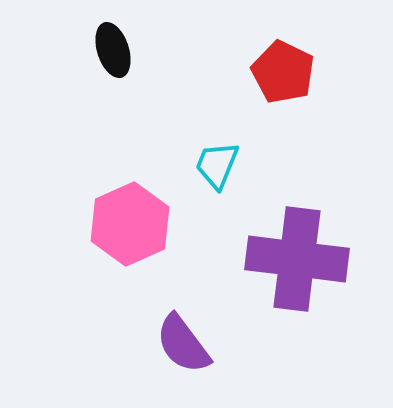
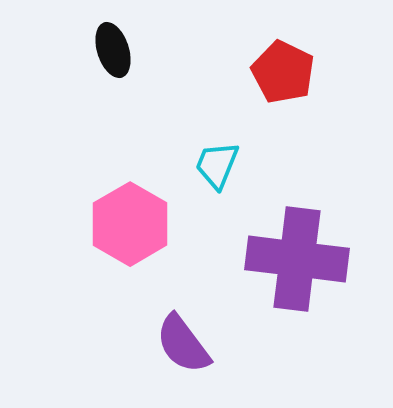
pink hexagon: rotated 6 degrees counterclockwise
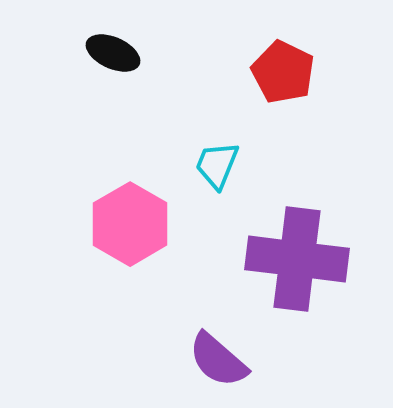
black ellipse: moved 3 px down; rotated 48 degrees counterclockwise
purple semicircle: moved 35 px right, 16 px down; rotated 12 degrees counterclockwise
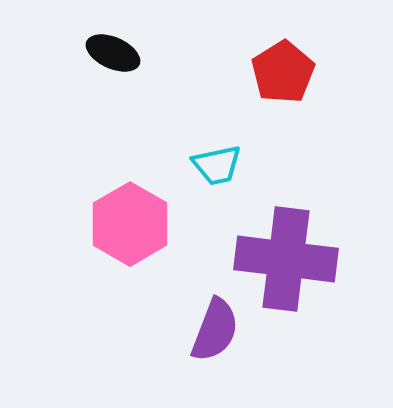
red pentagon: rotated 14 degrees clockwise
cyan trapezoid: rotated 124 degrees counterclockwise
purple cross: moved 11 px left
purple semicircle: moved 3 px left, 30 px up; rotated 110 degrees counterclockwise
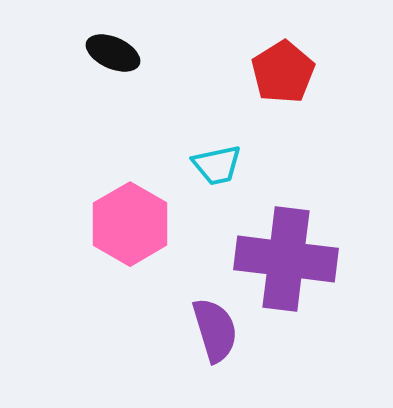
purple semicircle: rotated 38 degrees counterclockwise
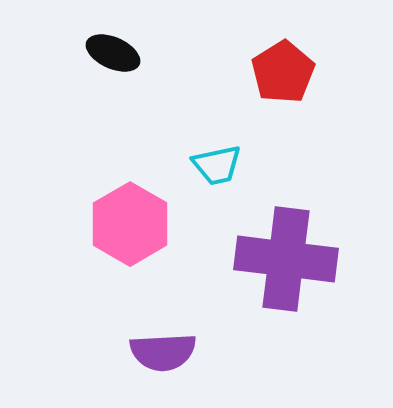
purple semicircle: moved 52 px left, 22 px down; rotated 104 degrees clockwise
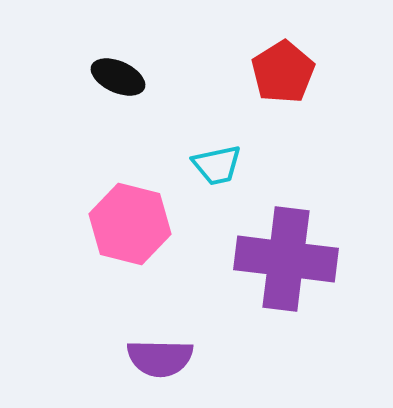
black ellipse: moved 5 px right, 24 px down
pink hexagon: rotated 16 degrees counterclockwise
purple semicircle: moved 3 px left, 6 px down; rotated 4 degrees clockwise
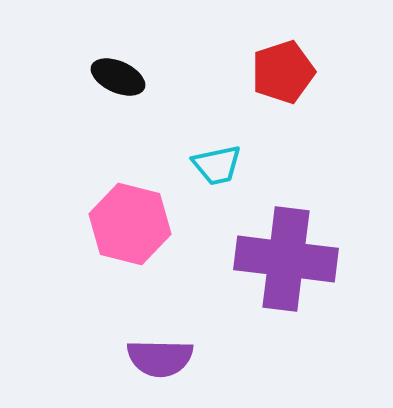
red pentagon: rotated 14 degrees clockwise
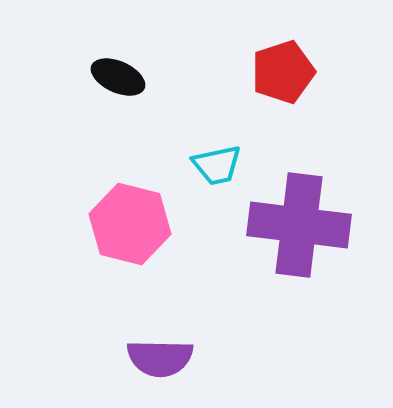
purple cross: moved 13 px right, 34 px up
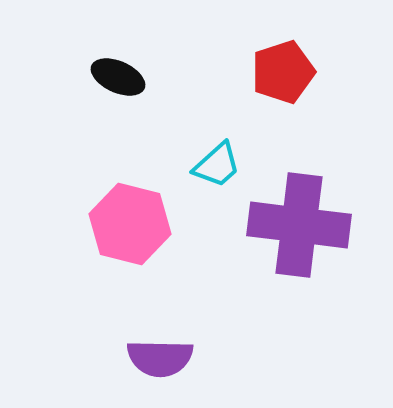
cyan trapezoid: rotated 30 degrees counterclockwise
